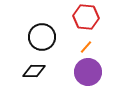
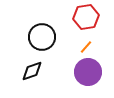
red hexagon: rotated 15 degrees counterclockwise
black diamond: moved 2 px left; rotated 20 degrees counterclockwise
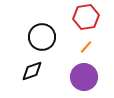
purple circle: moved 4 px left, 5 px down
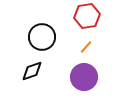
red hexagon: moved 1 px right, 1 px up
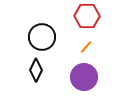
red hexagon: rotated 10 degrees clockwise
black diamond: moved 4 px right, 1 px up; rotated 45 degrees counterclockwise
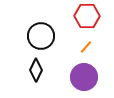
black circle: moved 1 px left, 1 px up
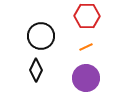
orange line: rotated 24 degrees clockwise
purple circle: moved 2 px right, 1 px down
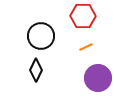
red hexagon: moved 4 px left
purple circle: moved 12 px right
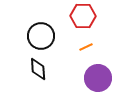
black diamond: moved 2 px right, 1 px up; rotated 30 degrees counterclockwise
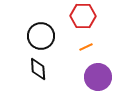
purple circle: moved 1 px up
